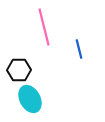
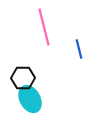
black hexagon: moved 4 px right, 8 px down
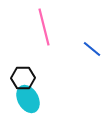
blue line: moved 13 px right; rotated 36 degrees counterclockwise
cyan ellipse: moved 2 px left
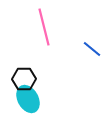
black hexagon: moved 1 px right, 1 px down
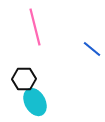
pink line: moved 9 px left
cyan ellipse: moved 7 px right, 3 px down
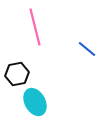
blue line: moved 5 px left
black hexagon: moved 7 px left, 5 px up; rotated 10 degrees counterclockwise
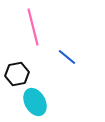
pink line: moved 2 px left
blue line: moved 20 px left, 8 px down
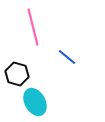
black hexagon: rotated 25 degrees clockwise
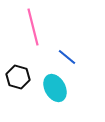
black hexagon: moved 1 px right, 3 px down
cyan ellipse: moved 20 px right, 14 px up
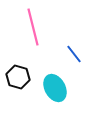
blue line: moved 7 px right, 3 px up; rotated 12 degrees clockwise
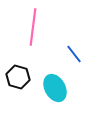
pink line: rotated 21 degrees clockwise
